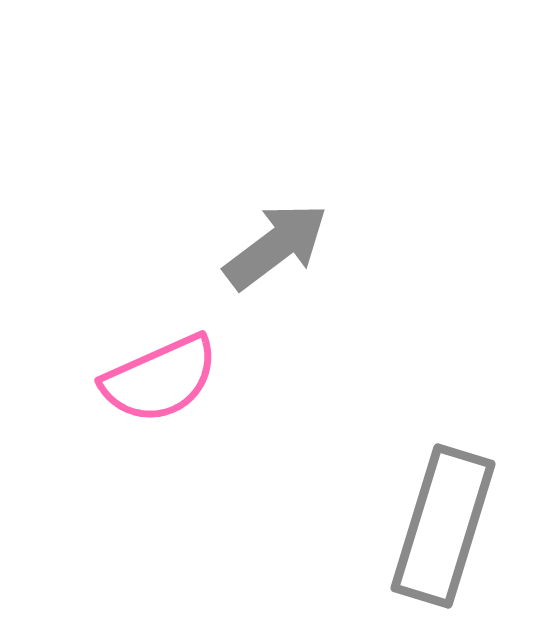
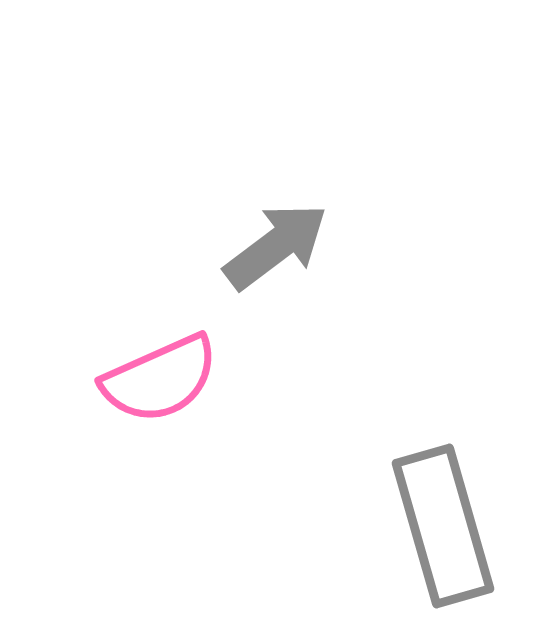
gray rectangle: rotated 33 degrees counterclockwise
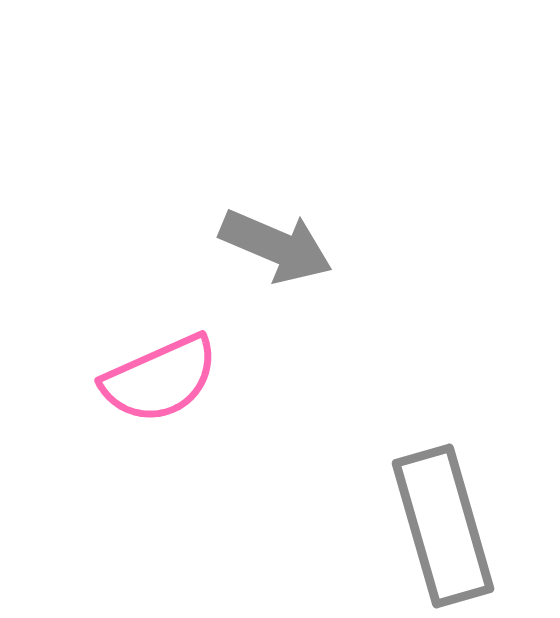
gray arrow: rotated 60 degrees clockwise
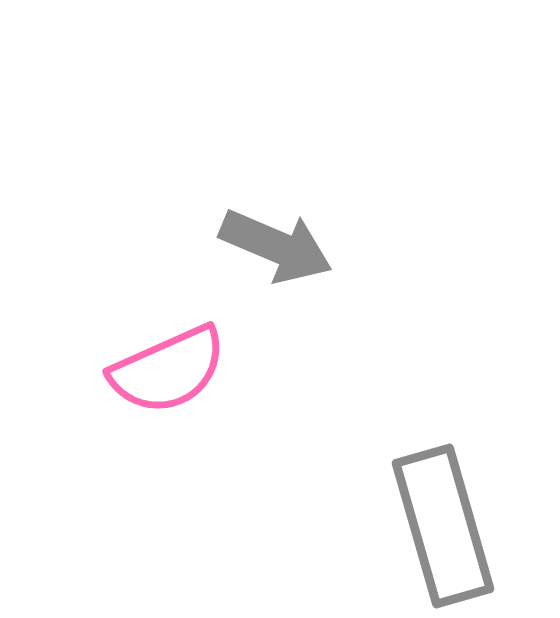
pink semicircle: moved 8 px right, 9 px up
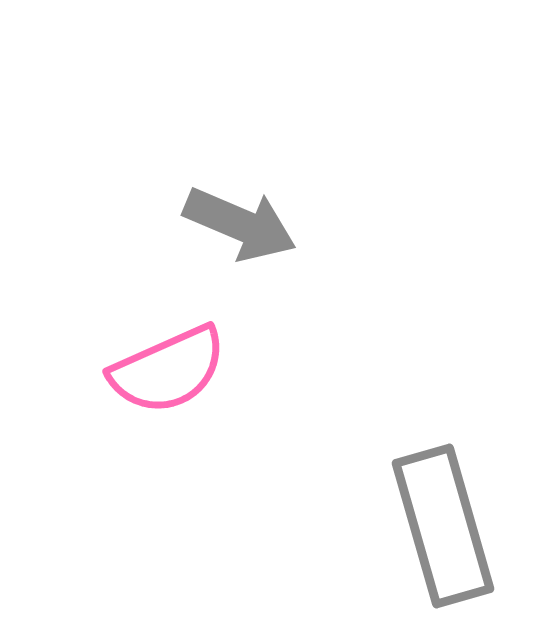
gray arrow: moved 36 px left, 22 px up
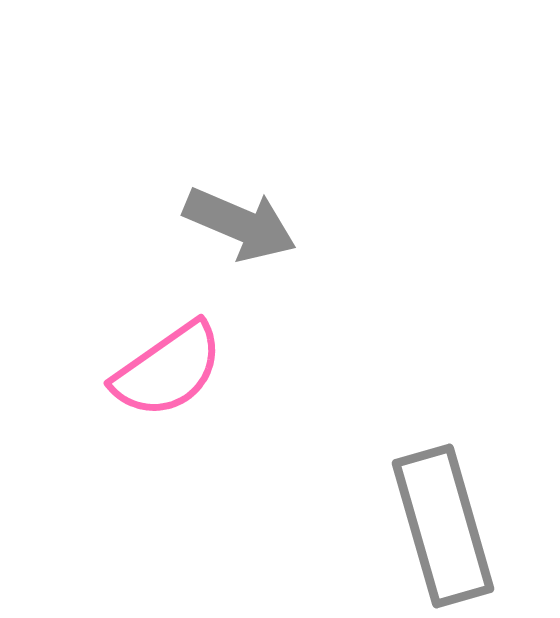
pink semicircle: rotated 11 degrees counterclockwise
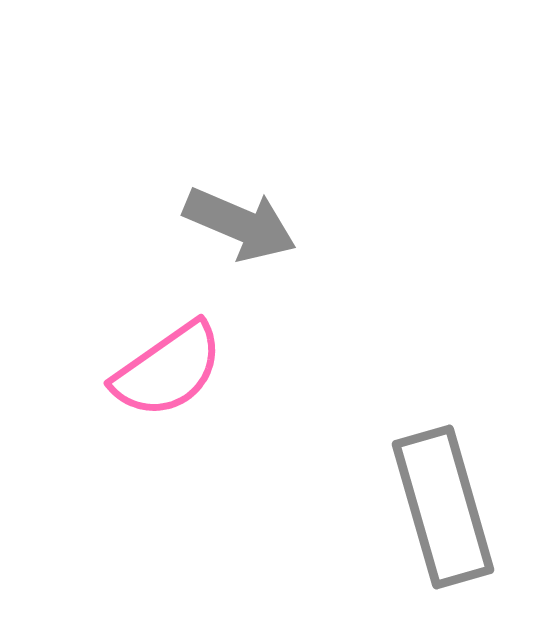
gray rectangle: moved 19 px up
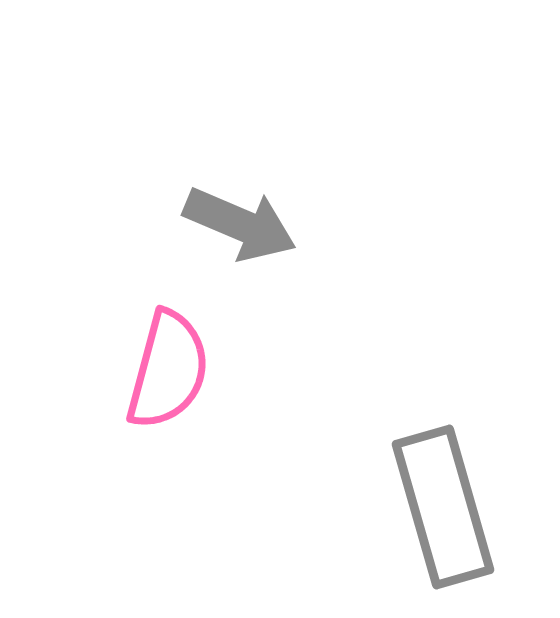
pink semicircle: rotated 40 degrees counterclockwise
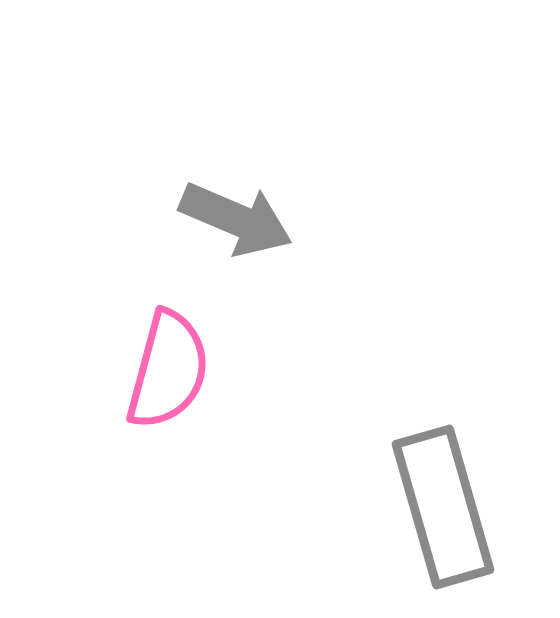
gray arrow: moved 4 px left, 5 px up
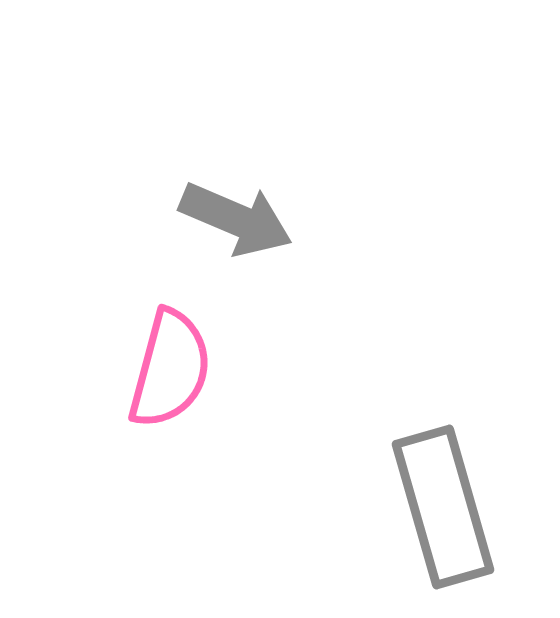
pink semicircle: moved 2 px right, 1 px up
